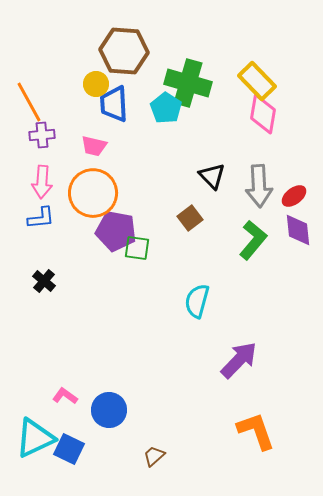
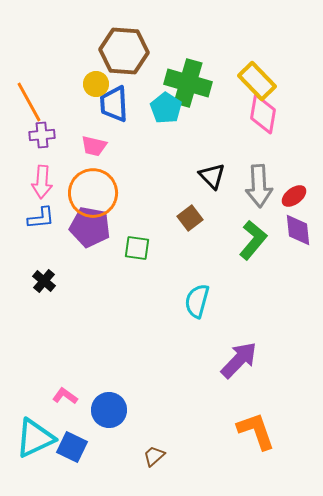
purple pentagon: moved 26 px left, 4 px up
blue square: moved 3 px right, 2 px up
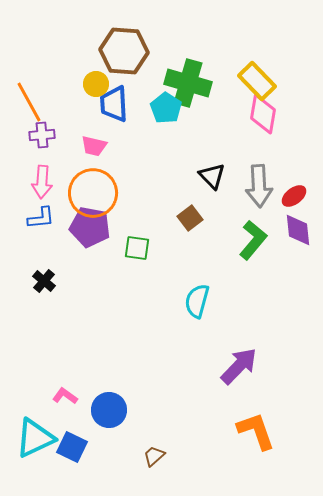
purple arrow: moved 6 px down
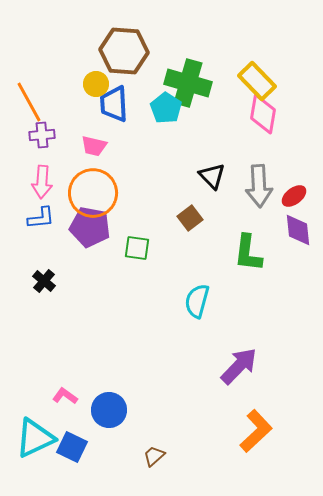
green L-shape: moved 5 px left, 13 px down; rotated 147 degrees clockwise
orange L-shape: rotated 66 degrees clockwise
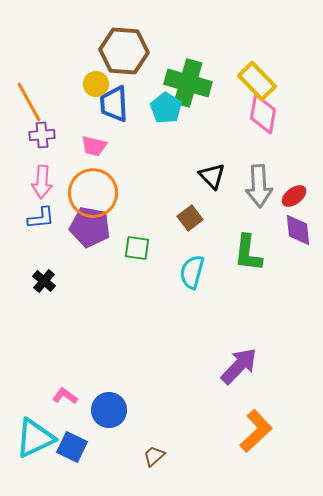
cyan semicircle: moved 5 px left, 29 px up
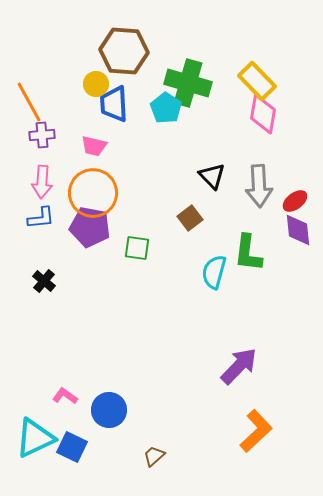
red ellipse: moved 1 px right, 5 px down
cyan semicircle: moved 22 px right
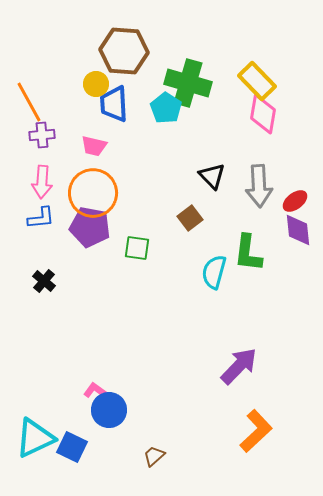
pink L-shape: moved 31 px right, 5 px up
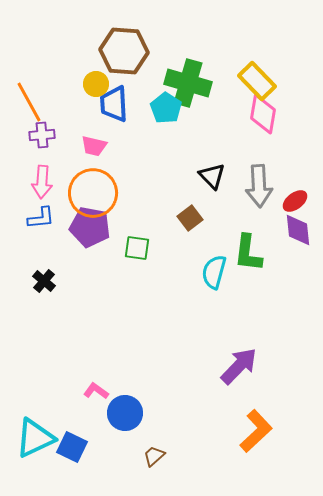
blue circle: moved 16 px right, 3 px down
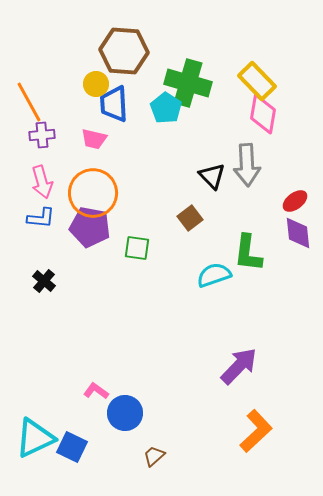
pink trapezoid: moved 7 px up
pink arrow: rotated 20 degrees counterclockwise
gray arrow: moved 12 px left, 21 px up
blue L-shape: rotated 12 degrees clockwise
purple diamond: moved 3 px down
cyan semicircle: moved 3 px down; rotated 56 degrees clockwise
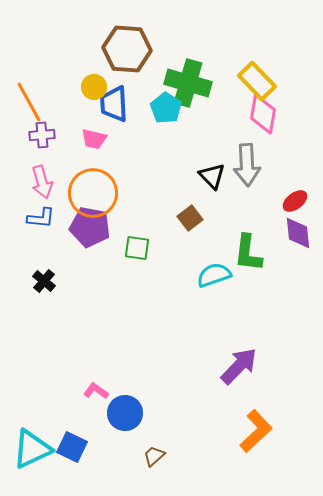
brown hexagon: moved 3 px right, 2 px up
yellow circle: moved 2 px left, 3 px down
cyan triangle: moved 3 px left, 11 px down
